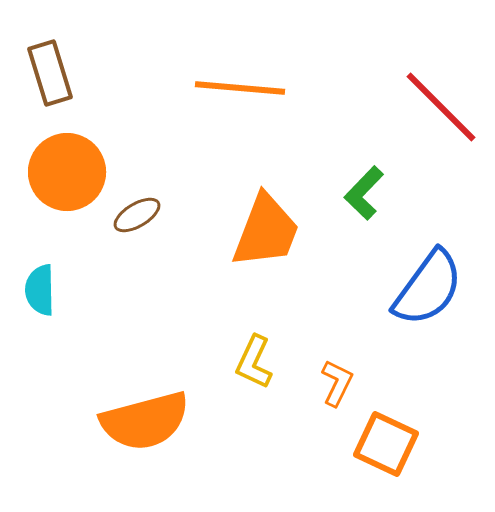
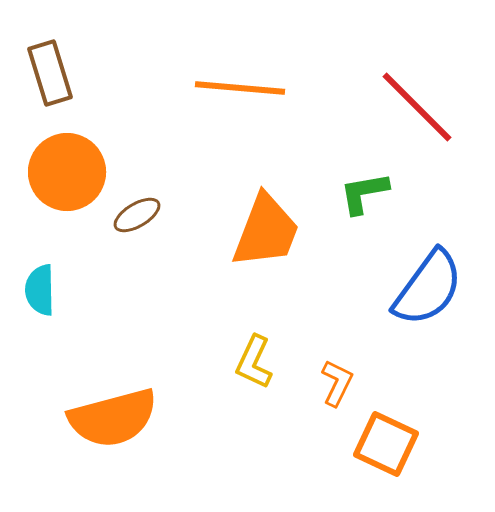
red line: moved 24 px left
green L-shape: rotated 36 degrees clockwise
orange semicircle: moved 32 px left, 3 px up
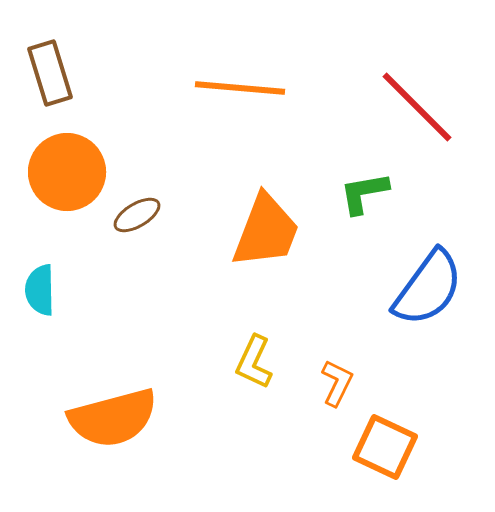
orange square: moved 1 px left, 3 px down
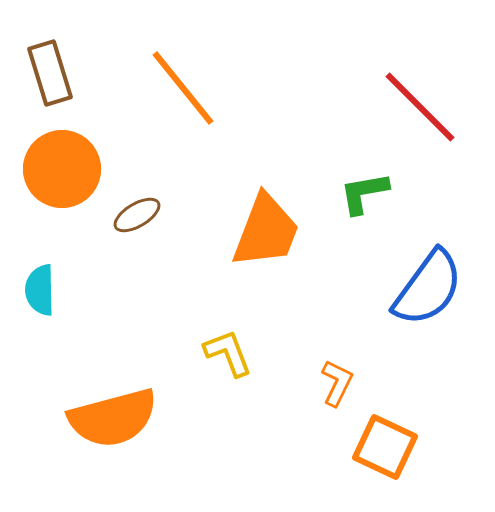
orange line: moved 57 px left; rotated 46 degrees clockwise
red line: moved 3 px right
orange circle: moved 5 px left, 3 px up
yellow L-shape: moved 26 px left, 9 px up; rotated 134 degrees clockwise
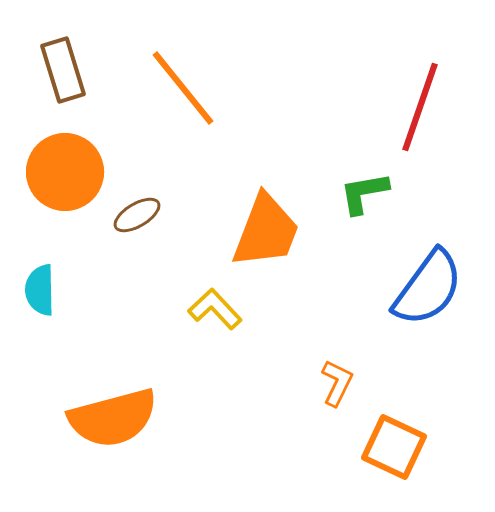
brown rectangle: moved 13 px right, 3 px up
red line: rotated 64 degrees clockwise
orange circle: moved 3 px right, 3 px down
yellow L-shape: moved 13 px left, 44 px up; rotated 22 degrees counterclockwise
orange square: moved 9 px right
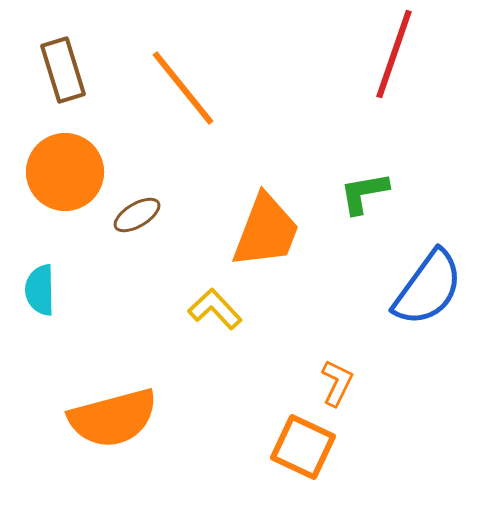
red line: moved 26 px left, 53 px up
orange square: moved 91 px left
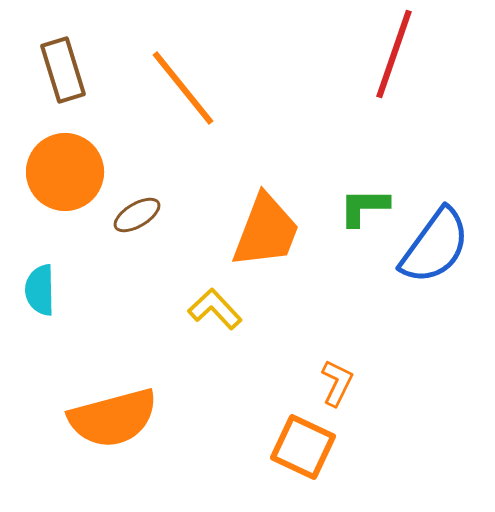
green L-shape: moved 14 px down; rotated 10 degrees clockwise
blue semicircle: moved 7 px right, 42 px up
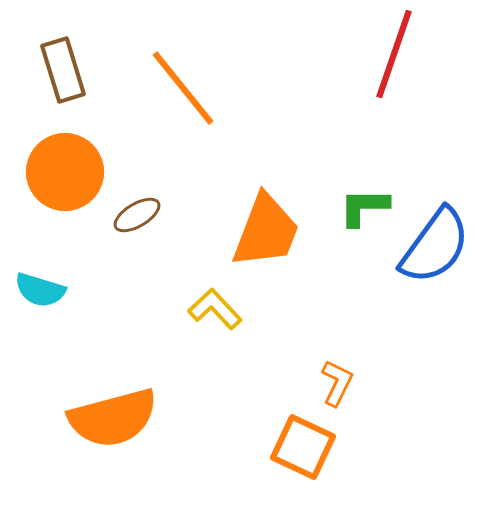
cyan semicircle: rotated 72 degrees counterclockwise
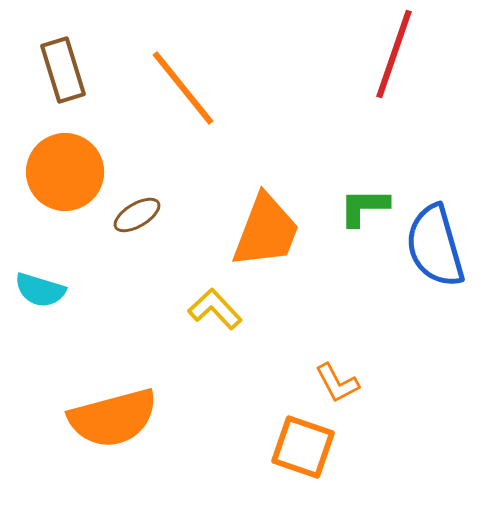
blue semicircle: rotated 128 degrees clockwise
orange L-shape: rotated 126 degrees clockwise
orange square: rotated 6 degrees counterclockwise
